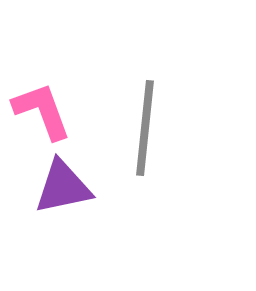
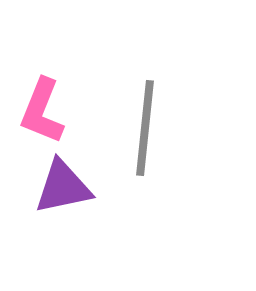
pink L-shape: rotated 138 degrees counterclockwise
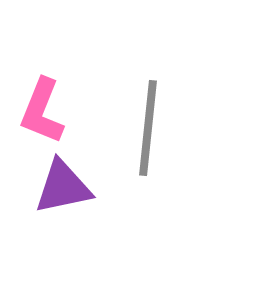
gray line: moved 3 px right
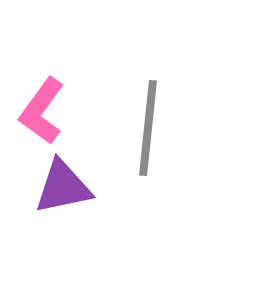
pink L-shape: rotated 14 degrees clockwise
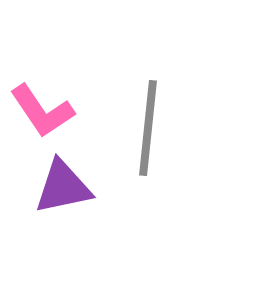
pink L-shape: rotated 70 degrees counterclockwise
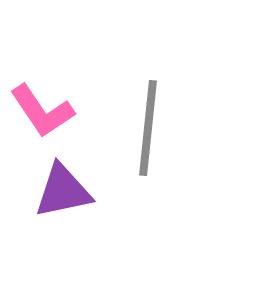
purple triangle: moved 4 px down
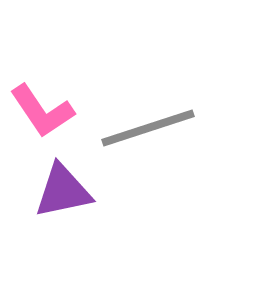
gray line: rotated 66 degrees clockwise
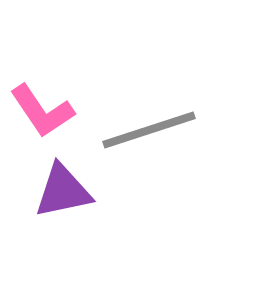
gray line: moved 1 px right, 2 px down
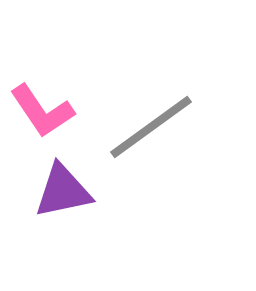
gray line: moved 2 px right, 3 px up; rotated 18 degrees counterclockwise
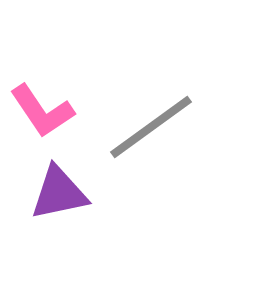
purple triangle: moved 4 px left, 2 px down
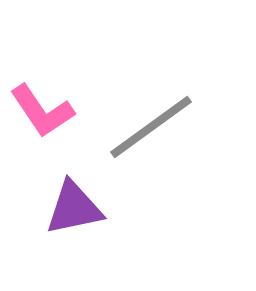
purple triangle: moved 15 px right, 15 px down
